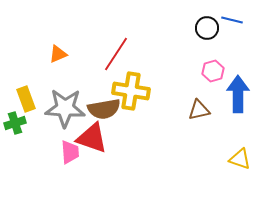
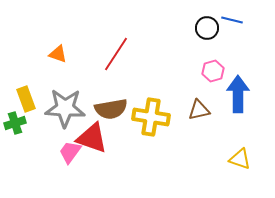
orange triangle: rotated 42 degrees clockwise
yellow cross: moved 20 px right, 26 px down
brown semicircle: moved 7 px right
pink trapezoid: rotated 140 degrees counterclockwise
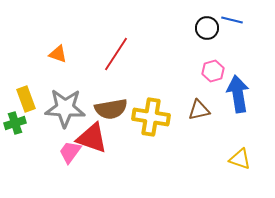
blue arrow: rotated 9 degrees counterclockwise
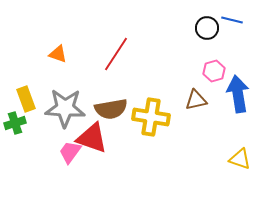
pink hexagon: moved 1 px right
brown triangle: moved 3 px left, 10 px up
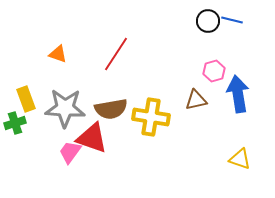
black circle: moved 1 px right, 7 px up
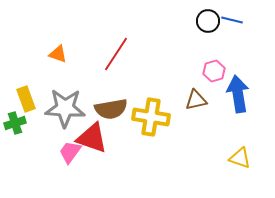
yellow triangle: moved 1 px up
